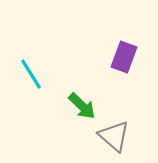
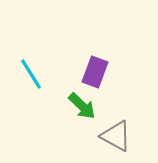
purple rectangle: moved 29 px left, 15 px down
gray triangle: moved 2 px right; rotated 12 degrees counterclockwise
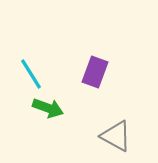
green arrow: moved 34 px left, 2 px down; rotated 24 degrees counterclockwise
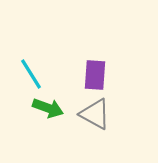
purple rectangle: moved 3 px down; rotated 16 degrees counterclockwise
gray triangle: moved 21 px left, 22 px up
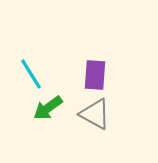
green arrow: rotated 124 degrees clockwise
